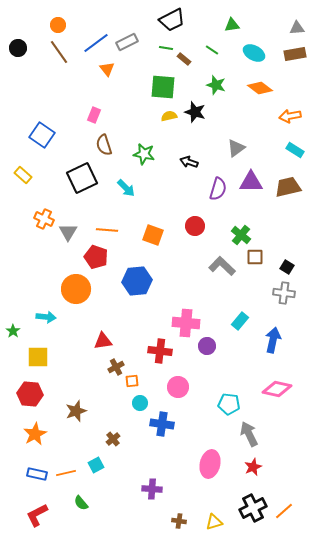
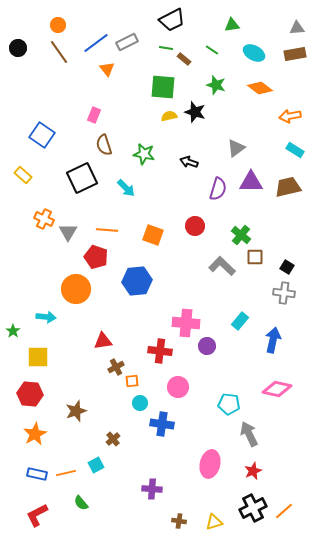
red star at (253, 467): moved 4 px down
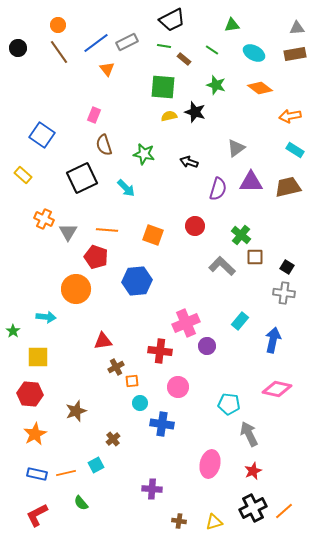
green line at (166, 48): moved 2 px left, 2 px up
pink cross at (186, 323): rotated 28 degrees counterclockwise
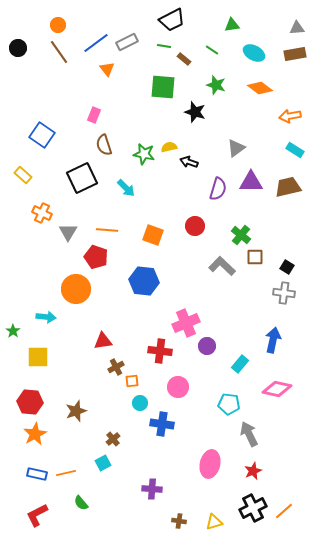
yellow semicircle at (169, 116): moved 31 px down
orange cross at (44, 219): moved 2 px left, 6 px up
blue hexagon at (137, 281): moved 7 px right; rotated 12 degrees clockwise
cyan rectangle at (240, 321): moved 43 px down
red hexagon at (30, 394): moved 8 px down
cyan square at (96, 465): moved 7 px right, 2 px up
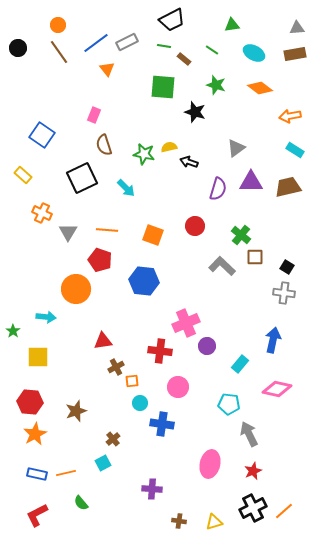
red pentagon at (96, 257): moved 4 px right, 3 px down
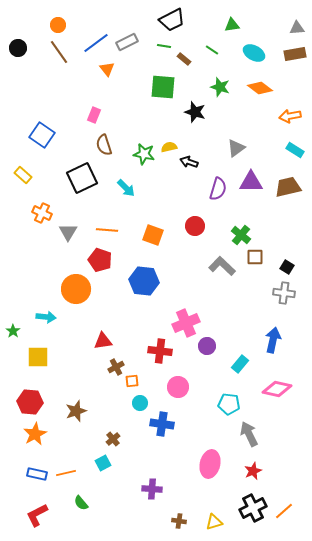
green star at (216, 85): moved 4 px right, 2 px down
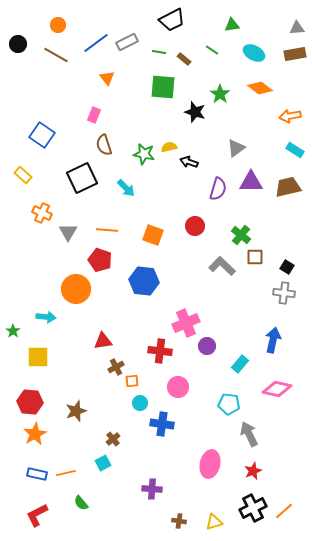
green line at (164, 46): moved 5 px left, 6 px down
black circle at (18, 48): moved 4 px up
brown line at (59, 52): moved 3 px left, 3 px down; rotated 25 degrees counterclockwise
orange triangle at (107, 69): moved 9 px down
green star at (220, 87): moved 7 px down; rotated 18 degrees clockwise
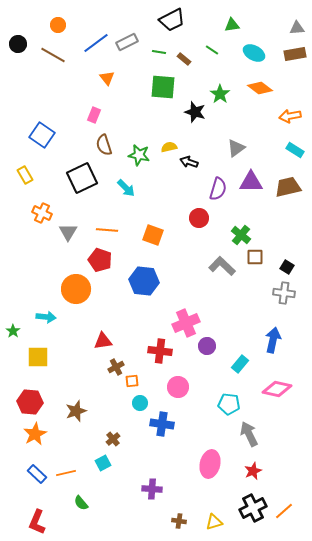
brown line at (56, 55): moved 3 px left
green star at (144, 154): moved 5 px left, 1 px down
yellow rectangle at (23, 175): moved 2 px right; rotated 18 degrees clockwise
red circle at (195, 226): moved 4 px right, 8 px up
blue rectangle at (37, 474): rotated 30 degrees clockwise
red L-shape at (37, 515): moved 7 px down; rotated 40 degrees counterclockwise
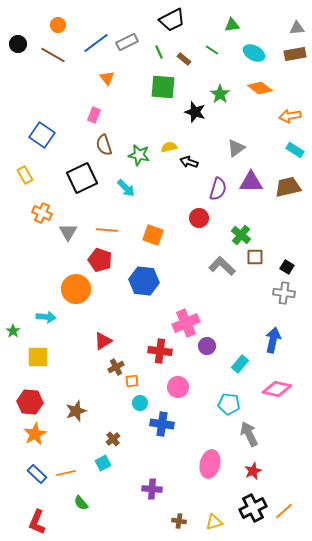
green line at (159, 52): rotated 56 degrees clockwise
red triangle at (103, 341): rotated 24 degrees counterclockwise
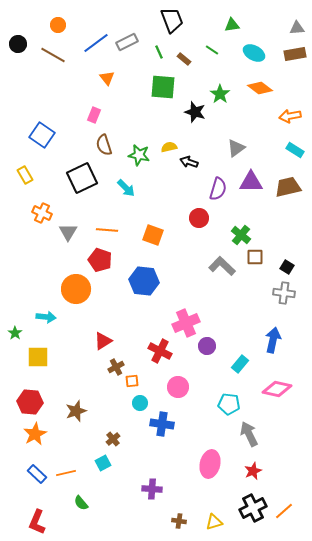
black trapezoid at (172, 20): rotated 84 degrees counterclockwise
green star at (13, 331): moved 2 px right, 2 px down
red cross at (160, 351): rotated 20 degrees clockwise
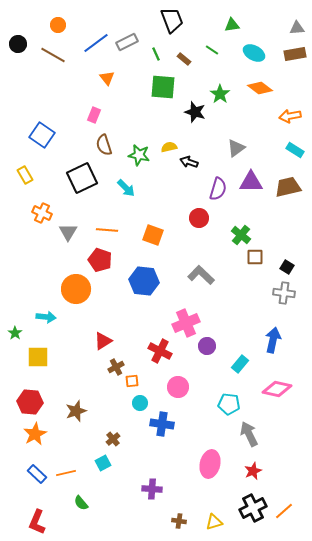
green line at (159, 52): moved 3 px left, 2 px down
gray L-shape at (222, 266): moved 21 px left, 9 px down
